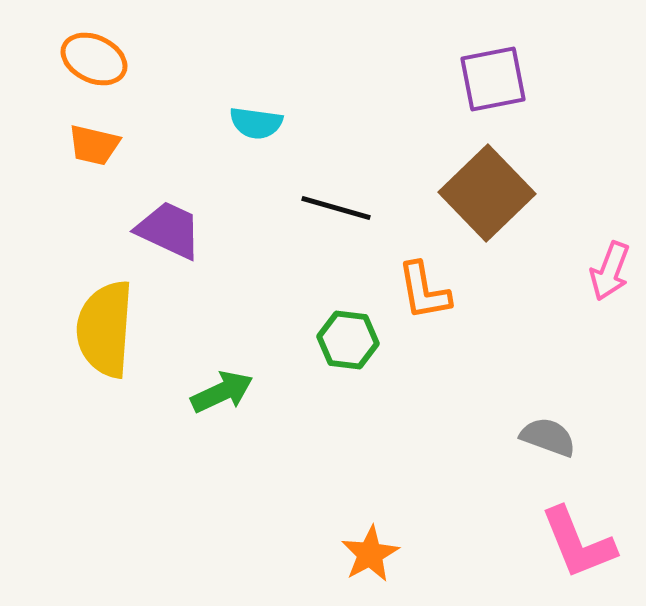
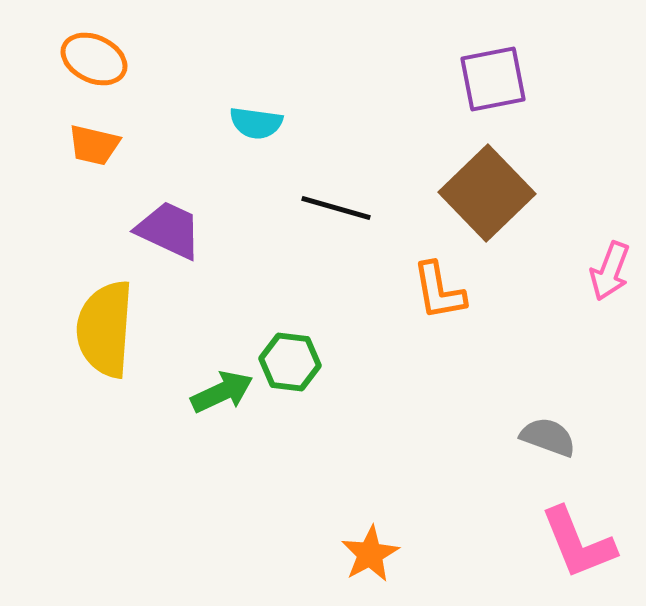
orange L-shape: moved 15 px right
green hexagon: moved 58 px left, 22 px down
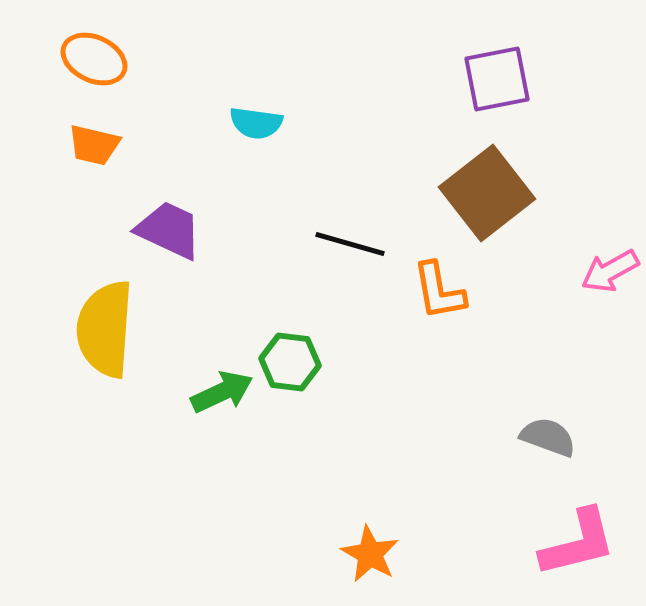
purple square: moved 4 px right
brown square: rotated 6 degrees clockwise
black line: moved 14 px right, 36 px down
pink arrow: rotated 40 degrees clockwise
pink L-shape: rotated 82 degrees counterclockwise
orange star: rotated 14 degrees counterclockwise
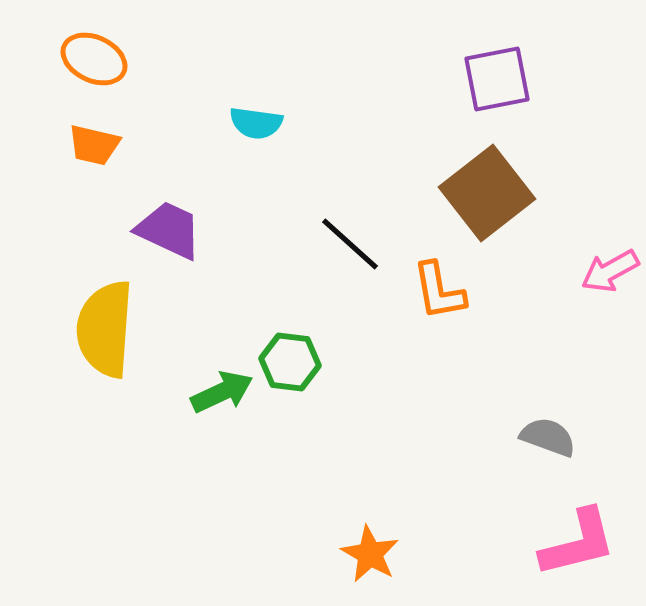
black line: rotated 26 degrees clockwise
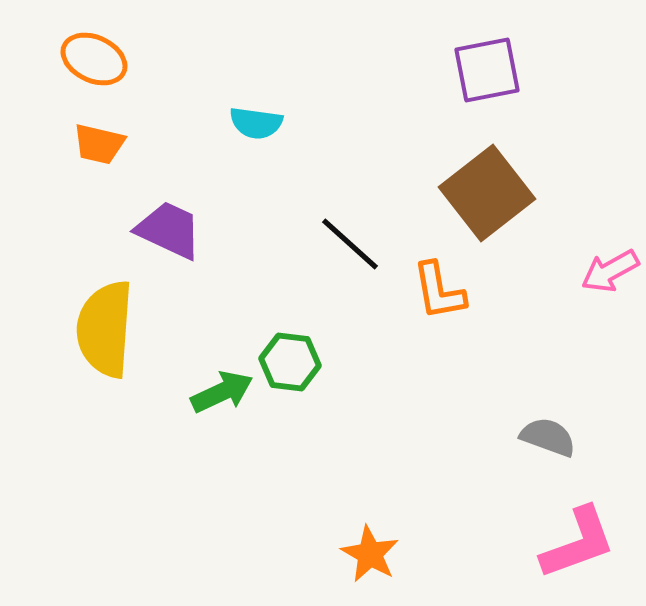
purple square: moved 10 px left, 9 px up
orange trapezoid: moved 5 px right, 1 px up
pink L-shape: rotated 6 degrees counterclockwise
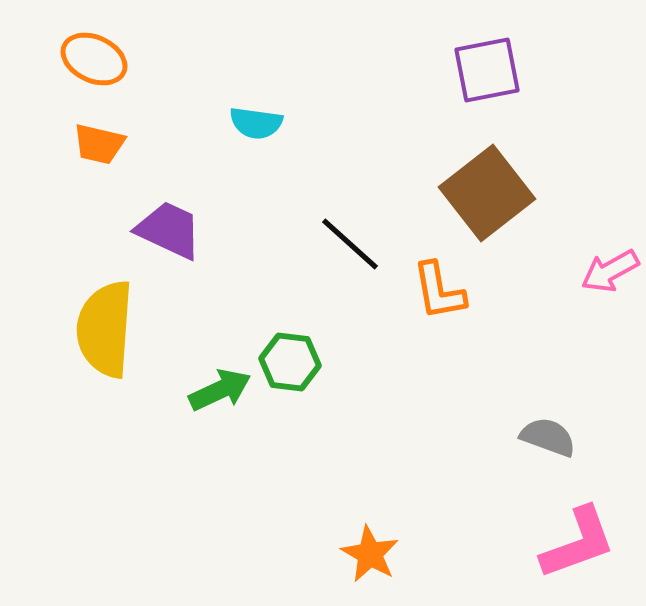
green arrow: moved 2 px left, 2 px up
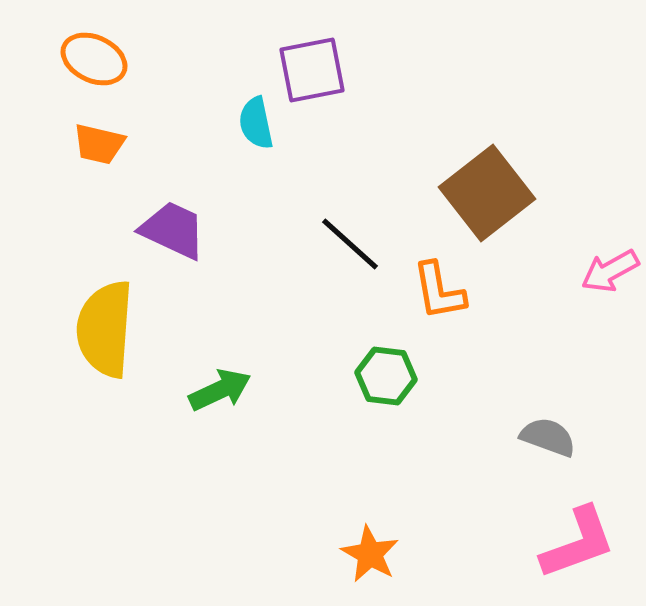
purple square: moved 175 px left
cyan semicircle: rotated 70 degrees clockwise
purple trapezoid: moved 4 px right
green hexagon: moved 96 px right, 14 px down
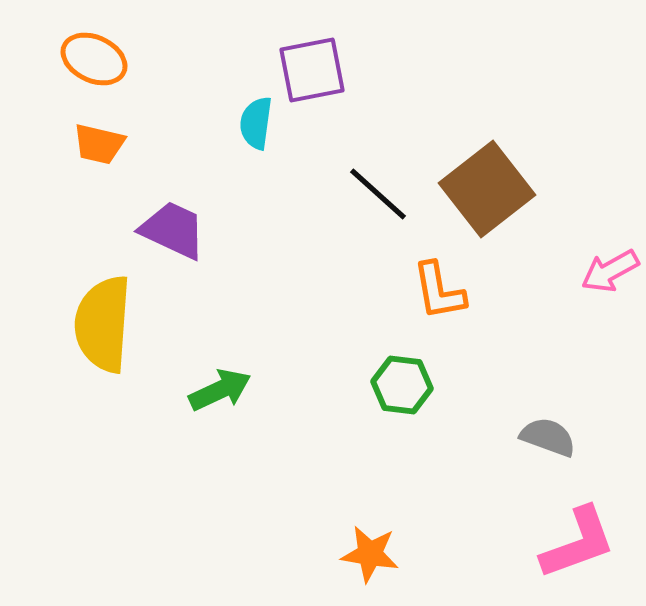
cyan semicircle: rotated 20 degrees clockwise
brown square: moved 4 px up
black line: moved 28 px right, 50 px up
yellow semicircle: moved 2 px left, 5 px up
green hexagon: moved 16 px right, 9 px down
orange star: rotated 20 degrees counterclockwise
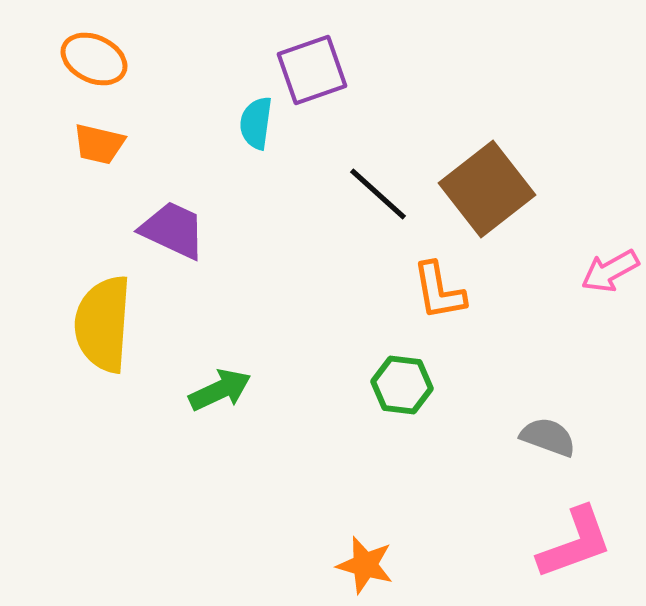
purple square: rotated 8 degrees counterclockwise
pink L-shape: moved 3 px left
orange star: moved 5 px left, 11 px down; rotated 6 degrees clockwise
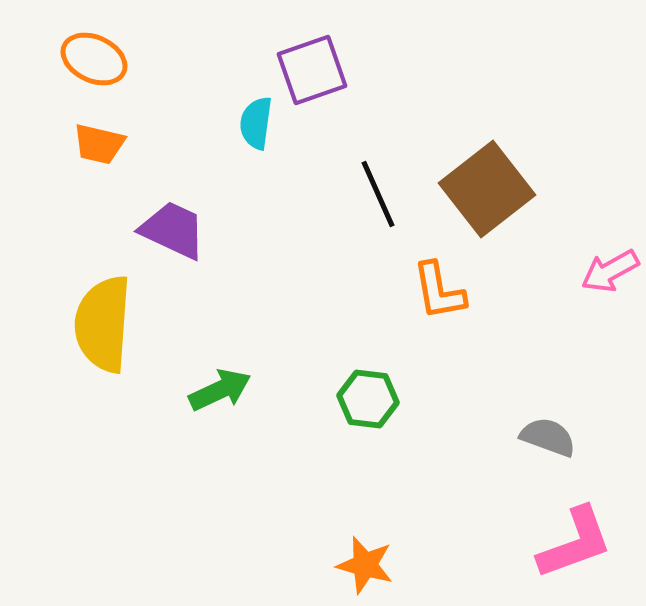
black line: rotated 24 degrees clockwise
green hexagon: moved 34 px left, 14 px down
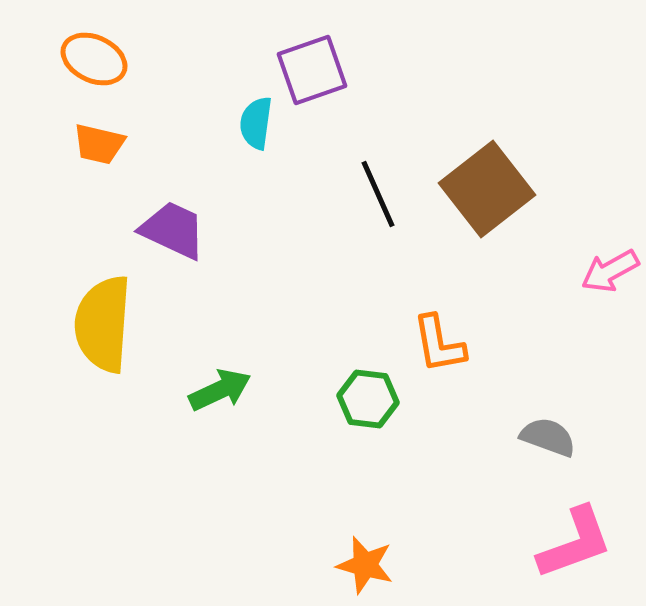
orange L-shape: moved 53 px down
